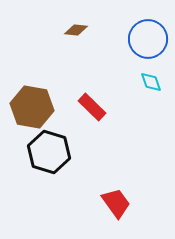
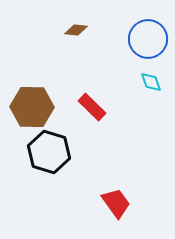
brown hexagon: rotated 9 degrees counterclockwise
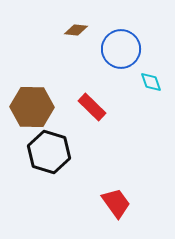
blue circle: moved 27 px left, 10 px down
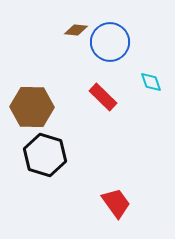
blue circle: moved 11 px left, 7 px up
red rectangle: moved 11 px right, 10 px up
black hexagon: moved 4 px left, 3 px down
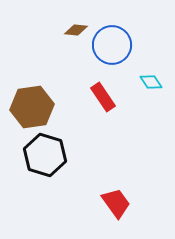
blue circle: moved 2 px right, 3 px down
cyan diamond: rotated 15 degrees counterclockwise
red rectangle: rotated 12 degrees clockwise
brown hexagon: rotated 9 degrees counterclockwise
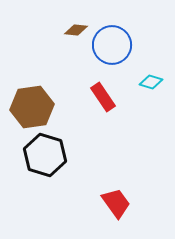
cyan diamond: rotated 40 degrees counterclockwise
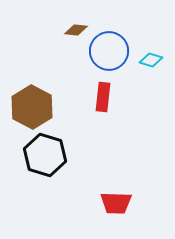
blue circle: moved 3 px left, 6 px down
cyan diamond: moved 22 px up
red rectangle: rotated 40 degrees clockwise
brown hexagon: rotated 24 degrees counterclockwise
red trapezoid: rotated 128 degrees clockwise
